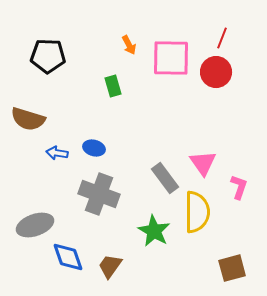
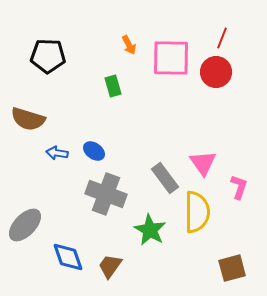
blue ellipse: moved 3 px down; rotated 20 degrees clockwise
gray cross: moved 7 px right
gray ellipse: moved 10 px left; rotated 27 degrees counterclockwise
green star: moved 4 px left, 1 px up
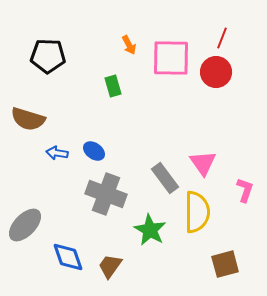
pink L-shape: moved 6 px right, 3 px down
brown square: moved 7 px left, 4 px up
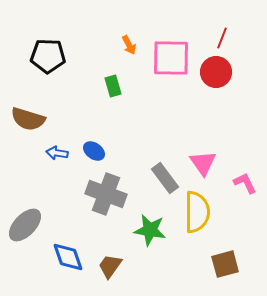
pink L-shape: moved 7 px up; rotated 45 degrees counterclockwise
green star: rotated 20 degrees counterclockwise
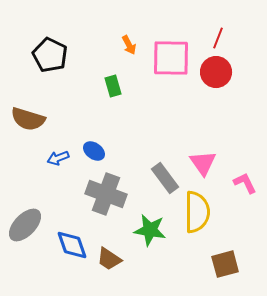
red line: moved 4 px left
black pentagon: moved 2 px right, 1 px up; rotated 24 degrees clockwise
blue arrow: moved 1 px right, 5 px down; rotated 30 degrees counterclockwise
blue diamond: moved 4 px right, 12 px up
brown trapezoid: moved 1 px left, 7 px up; rotated 92 degrees counterclockwise
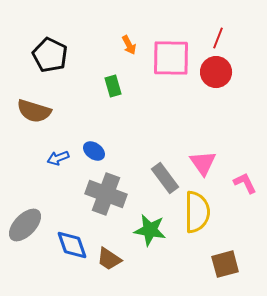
brown semicircle: moved 6 px right, 8 px up
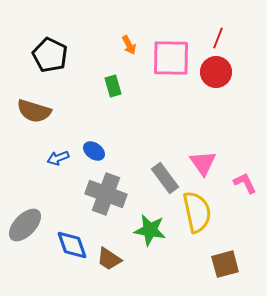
yellow semicircle: rotated 12 degrees counterclockwise
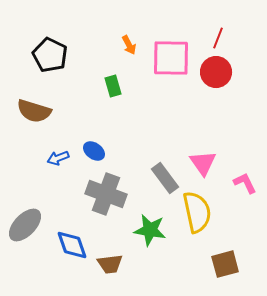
brown trapezoid: moved 1 px right, 5 px down; rotated 40 degrees counterclockwise
